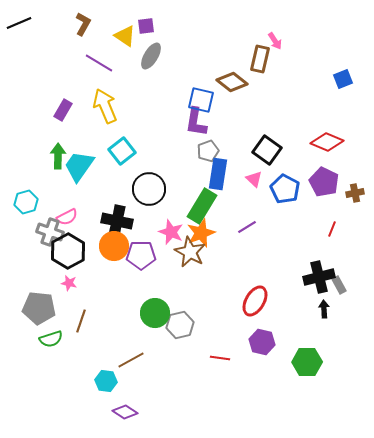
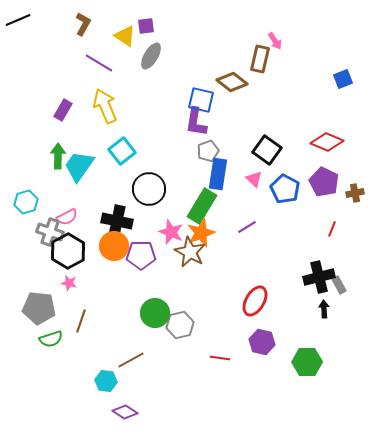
black line at (19, 23): moved 1 px left, 3 px up
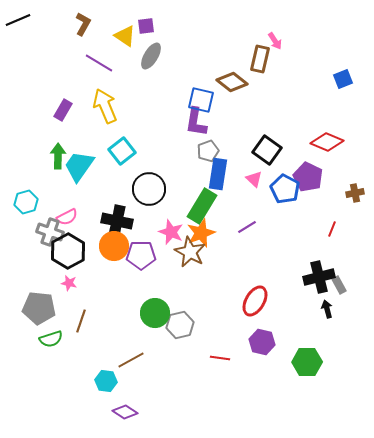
purple pentagon at (324, 182): moved 16 px left, 5 px up
black arrow at (324, 309): moved 3 px right; rotated 12 degrees counterclockwise
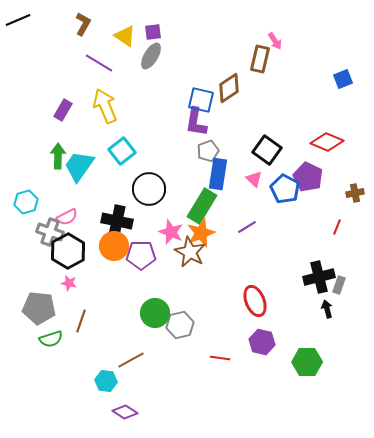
purple square at (146, 26): moved 7 px right, 6 px down
brown diamond at (232, 82): moved 3 px left, 6 px down; rotated 72 degrees counterclockwise
red line at (332, 229): moved 5 px right, 2 px up
gray rectangle at (339, 285): rotated 48 degrees clockwise
red ellipse at (255, 301): rotated 52 degrees counterclockwise
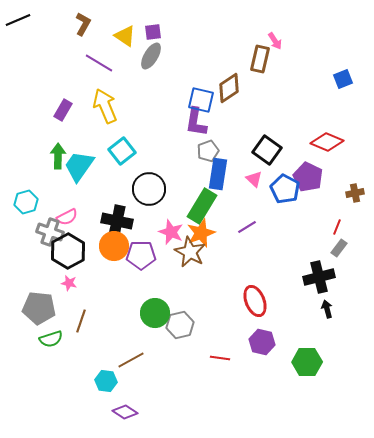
gray rectangle at (339, 285): moved 37 px up; rotated 18 degrees clockwise
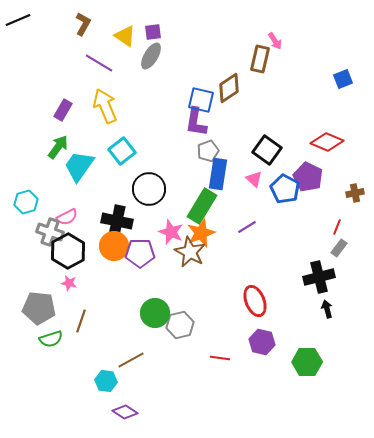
green arrow at (58, 156): moved 9 px up; rotated 35 degrees clockwise
purple pentagon at (141, 255): moved 1 px left, 2 px up
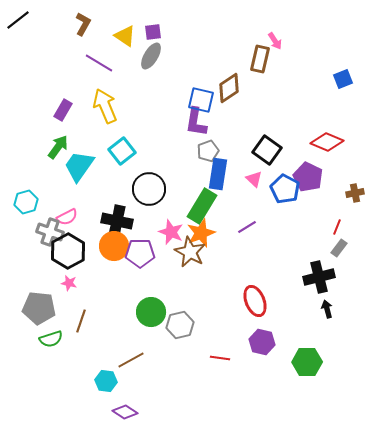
black line at (18, 20): rotated 15 degrees counterclockwise
green circle at (155, 313): moved 4 px left, 1 px up
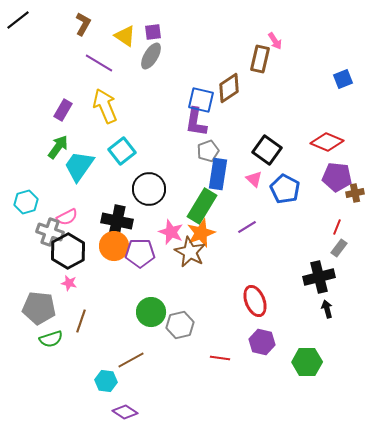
purple pentagon at (308, 177): moved 29 px right; rotated 20 degrees counterclockwise
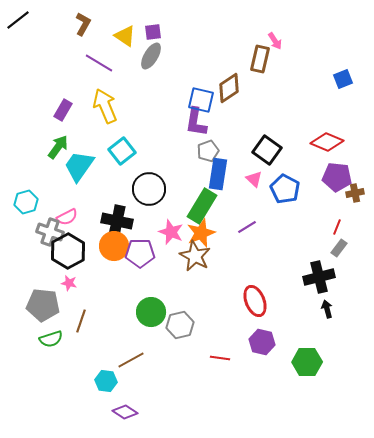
brown star at (190, 252): moved 5 px right, 4 px down
gray pentagon at (39, 308): moved 4 px right, 3 px up
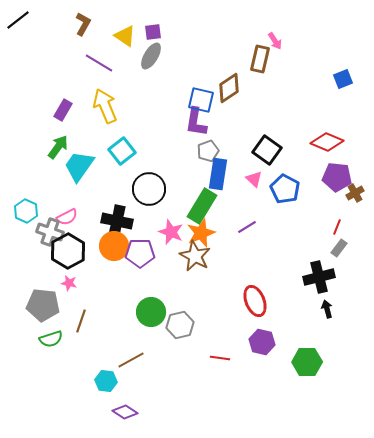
brown cross at (355, 193): rotated 18 degrees counterclockwise
cyan hexagon at (26, 202): moved 9 px down; rotated 20 degrees counterclockwise
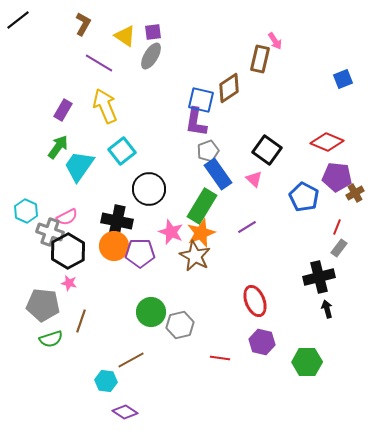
blue rectangle at (218, 174): rotated 44 degrees counterclockwise
blue pentagon at (285, 189): moved 19 px right, 8 px down
